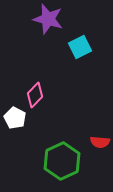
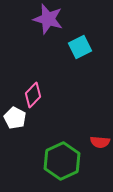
pink diamond: moved 2 px left
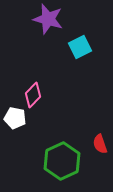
white pentagon: rotated 15 degrees counterclockwise
red semicircle: moved 2 px down; rotated 66 degrees clockwise
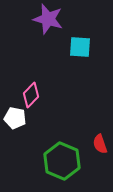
cyan square: rotated 30 degrees clockwise
pink diamond: moved 2 px left
green hexagon: rotated 12 degrees counterclockwise
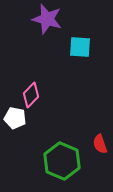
purple star: moved 1 px left
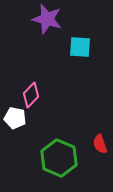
green hexagon: moved 3 px left, 3 px up
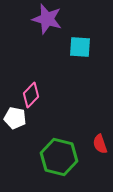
green hexagon: moved 1 px up; rotated 9 degrees counterclockwise
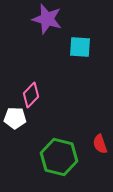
white pentagon: rotated 10 degrees counterclockwise
